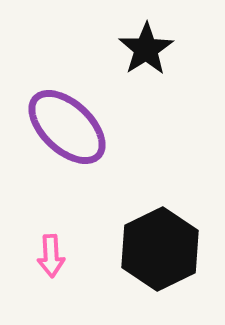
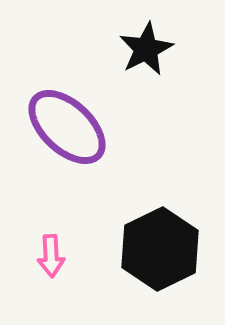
black star: rotated 6 degrees clockwise
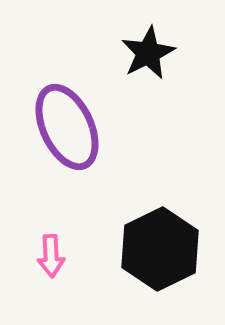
black star: moved 2 px right, 4 px down
purple ellipse: rotated 22 degrees clockwise
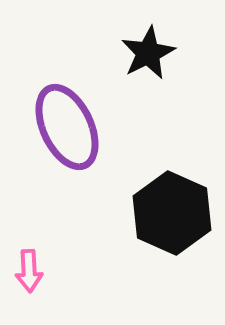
black hexagon: moved 12 px right, 36 px up; rotated 10 degrees counterclockwise
pink arrow: moved 22 px left, 15 px down
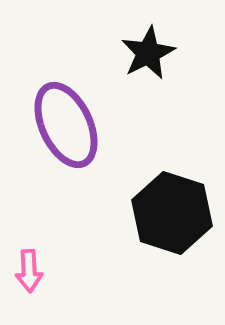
purple ellipse: moved 1 px left, 2 px up
black hexagon: rotated 6 degrees counterclockwise
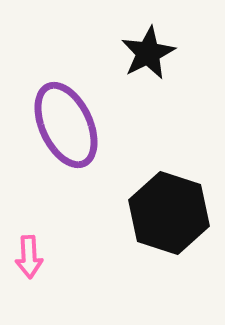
black hexagon: moved 3 px left
pink arrow: moved 14 px up
